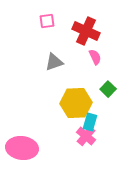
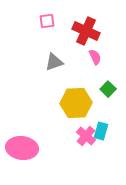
cyan rectangle: moved 11 px right, 9 px down
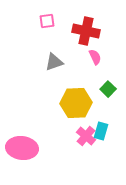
red cross: rotated 12 degrees counterclockwise
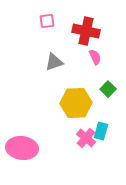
pink cross: moved 2 px down
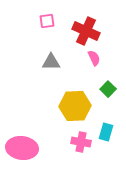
red cross: rotated 12 degrees clockwise
pink semicircle: moved 1 px left, 1 px down
gray triangle: moved 3 px left; rotated 18 degrees clockwise
yellow hexagon: moved 1 px left, 3 px down
cyan rectangle: moved 5 px right, 1 px down
pink cross: moved 5 px left, 4 px down; rotated 30 degrees counterclockwise
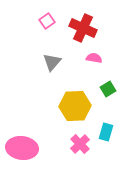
pink square: rotated 28 degrees counterclockwise
red cross: moved 3 px left, 3 px up
pink semicircle: rotated 56 degrees counterclockwise
gray triangle: moved 1 px right; rotated 48 degrees counterclockwise
green square: rotated 14 degrees clockwise
pink cross: moved 1 px left, 2 px down; rotated 36 degrees clockwise
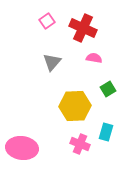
pink cross: rotated 24 degrees counterclockwise
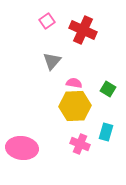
red cross: moved 2 px down
pink semicircle: moved 20 px left, 25 px down
gray triangle: moved 1 px up
green square: rotated 28 degrees counterclockwise
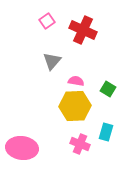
pink semicircle: moved 2 px right, 2 px up
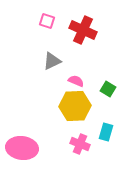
pink square: rotated 35 degrees counterclockwise
gray triangle: rotated 24 degrees clockwise
pink semicircle: rotated 14 degrees clockwise
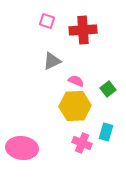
red cross: rotated 28 degrees counterclockwise
green square: rotated 21 degrees clockwise
pink cross: moved 2 px right, 1 px up
